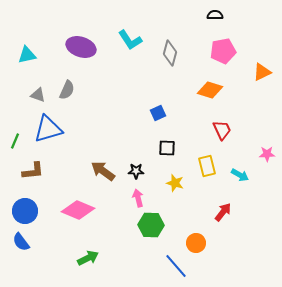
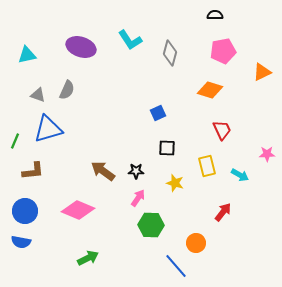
pink arrow: rotated 48 degrees clockwise
blue semicircle: rotated 42 degrees counterclockwise
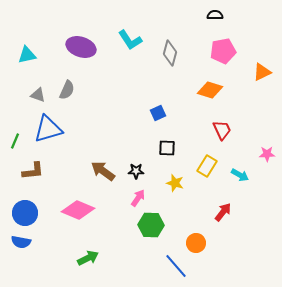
yellow rectangle: rotated 45 degrees clockwise
blue circle: moved 2 px down
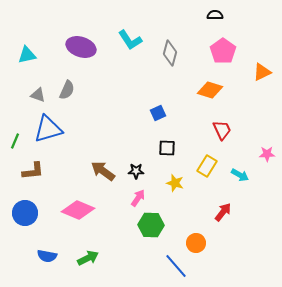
pink pentagon: rotated 25 degrees counterclockwise
blue semicircle: moved 26 px right, 14 px down
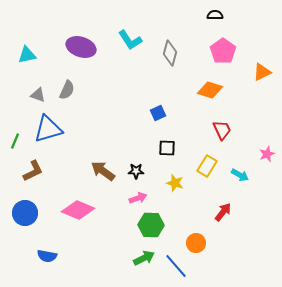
pink star: rotated 21 degrees counterclockwise
brown L-shape: rotated 20 degrees counterclockwise
pink arrow: rotated 36 degrees clockwise
green arrow: moved 56 px right
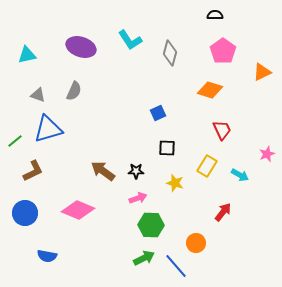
gray semicircle: moved 7 px right, 1 px down
green line: rotated 28 degrees clockwise
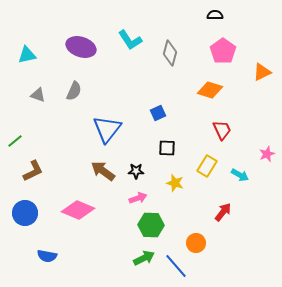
blue triangle: moved 59 px right; rotated 36 degrees counterclockwise
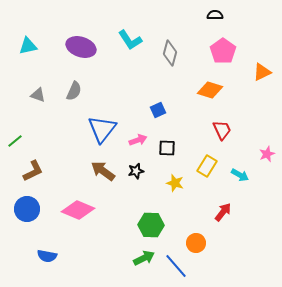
cyan triangle: moved 1 px right, 9 px up
blue square: moved 3 px up
blue triangle: moved 5 px left
black star: rotated 14 degrees counterclockwise
pink arrow: moved 58 px up
blue circle: moved 2 px right, 4 px up
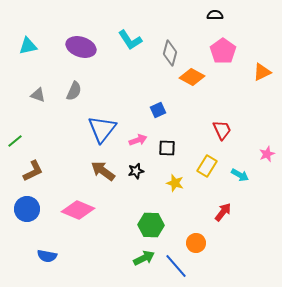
orange diamond: moved 18 px left, 13 px up; rotated 10 degrees clockwise
